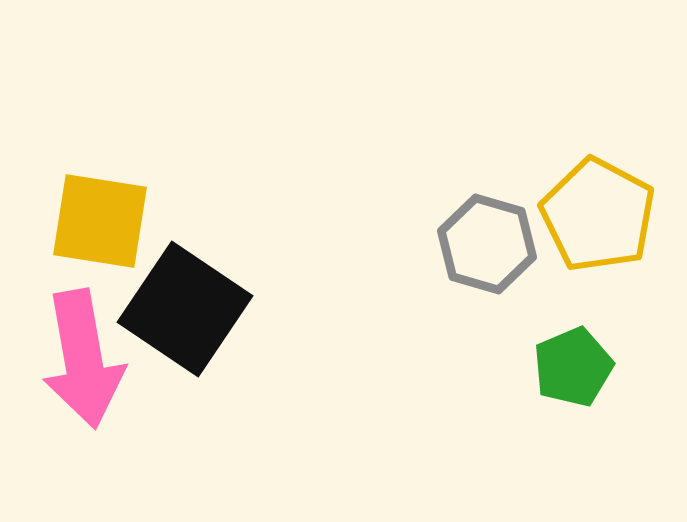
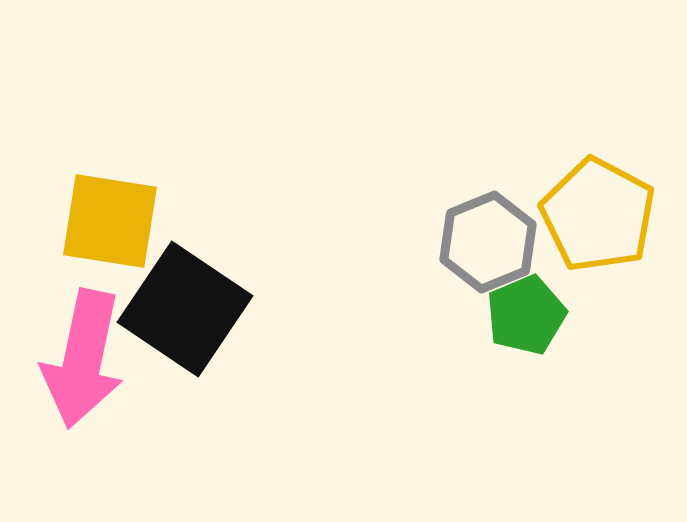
yellow square: moved 10 px right
gray hexagon: moved 1 px right, 2 px up; rotated 22 degrees clockwise
pink arrow: rotated 22 degrees clockwise
green pentagon: moved 47 px left, 52 px up
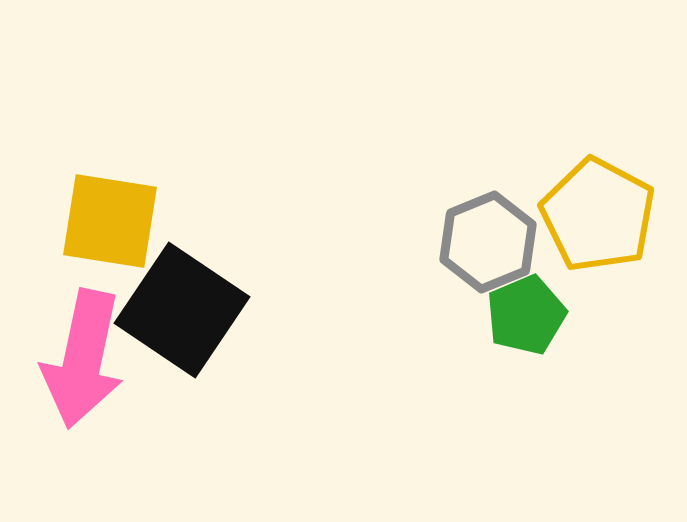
black square: moved 3 px left, 1 px down
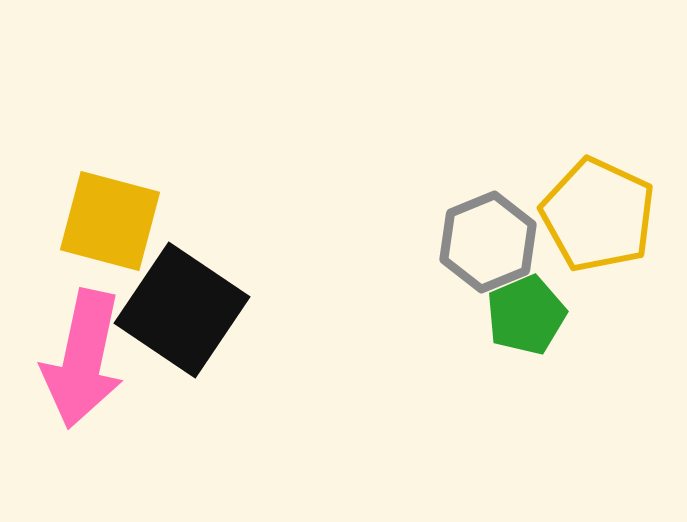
yellow pentagon: rotated 3 degrees counterclockwise
yellow square: rotated 6 degrees clockwise
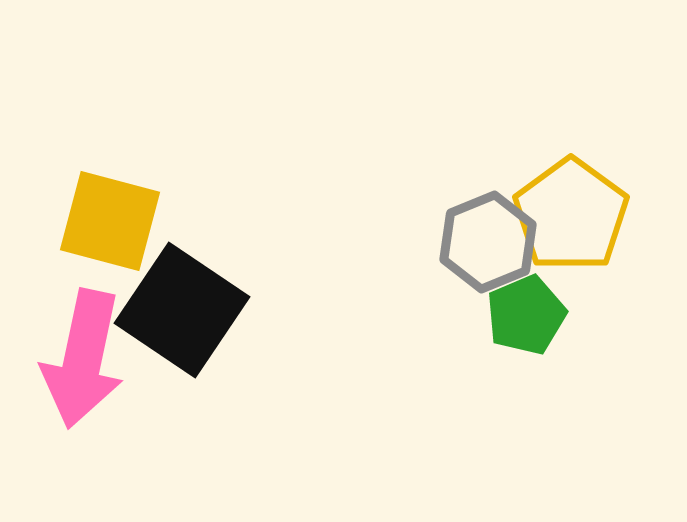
yellow pentagon: moved 27 px left; rotated 11 degrees clockwise
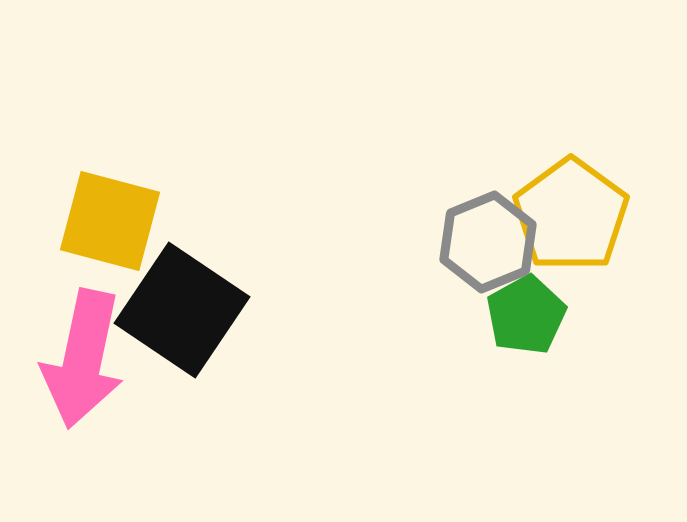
green pentagon: rotated 6 degrees counterclockwise
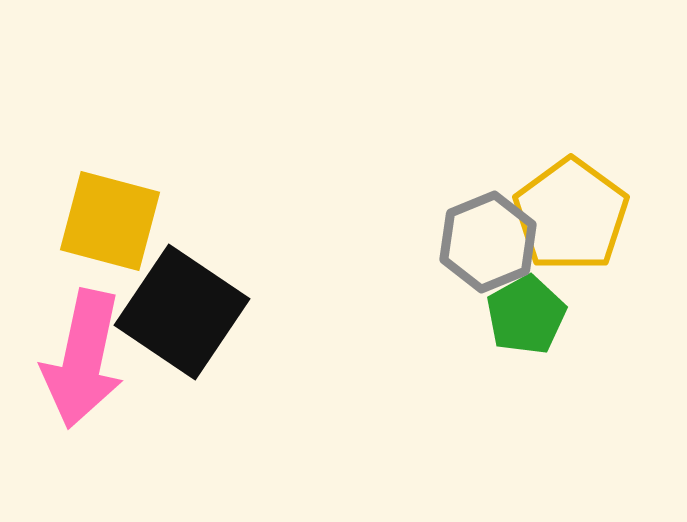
black square: moved 2 px down
